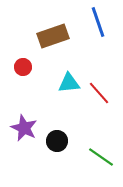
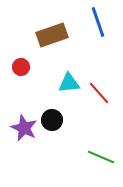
brown rectangle: moved 1 px left, 1 px up
red circle: moved 2 px left
black circle: moved 5 px left, 21 px up
green line: rotated 12 degrees counterclockwise
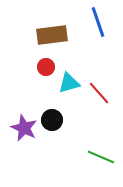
brown rectangle: rotated 12 degrees clockwise
red circle: moved 25 px right
cyan triangle: rotated 10 degrees counterclockwise
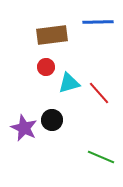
blue line: rotated 72 degrees counterclockwise
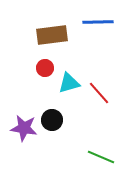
red circle: moved 1 px left, 1 px down
purple star: rotated 16 degrees counterclockwise
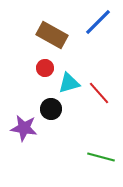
blue line: rotated 44 degrees counterclockwise
brown rectangle: rotated 36 degrees clockwise
black circle: moved 1 px left, 11 px up
green line: rotated 8 degrees counterclockwise
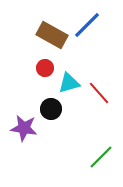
blue line: moved 11 px left, 3 px down
green line: rotated 60 degrees counterclockwise
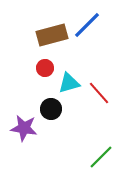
brown rectangle: rotated 44 degrees counterclockwise
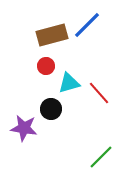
red circle: moved 1 px right, 2 px up
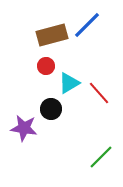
cyan triangle: rotated 15 degrees counterclockwise
